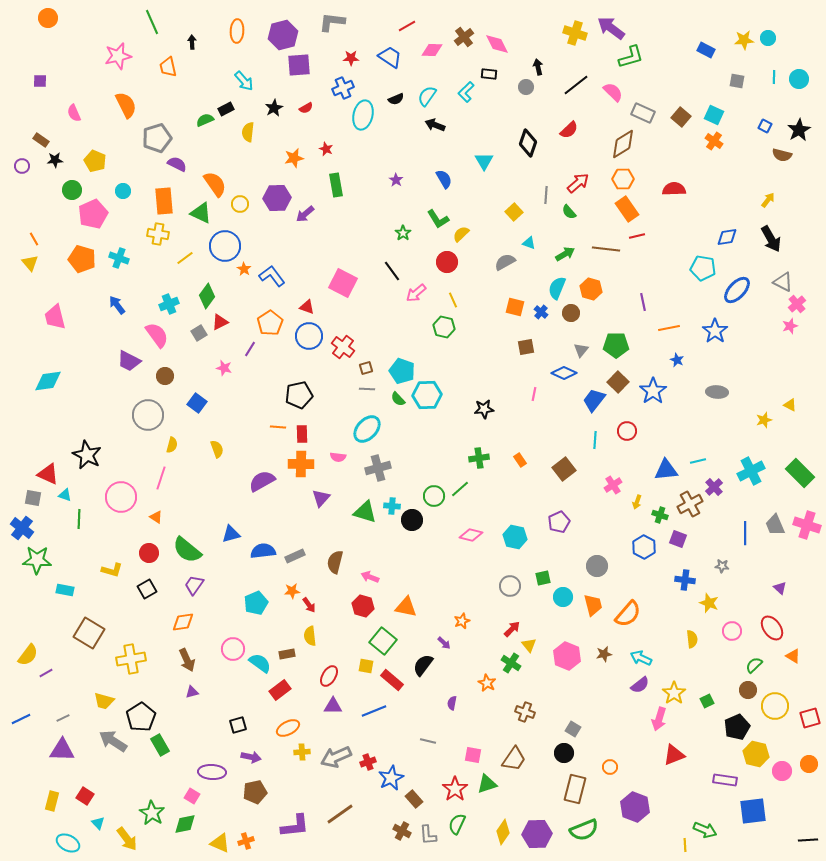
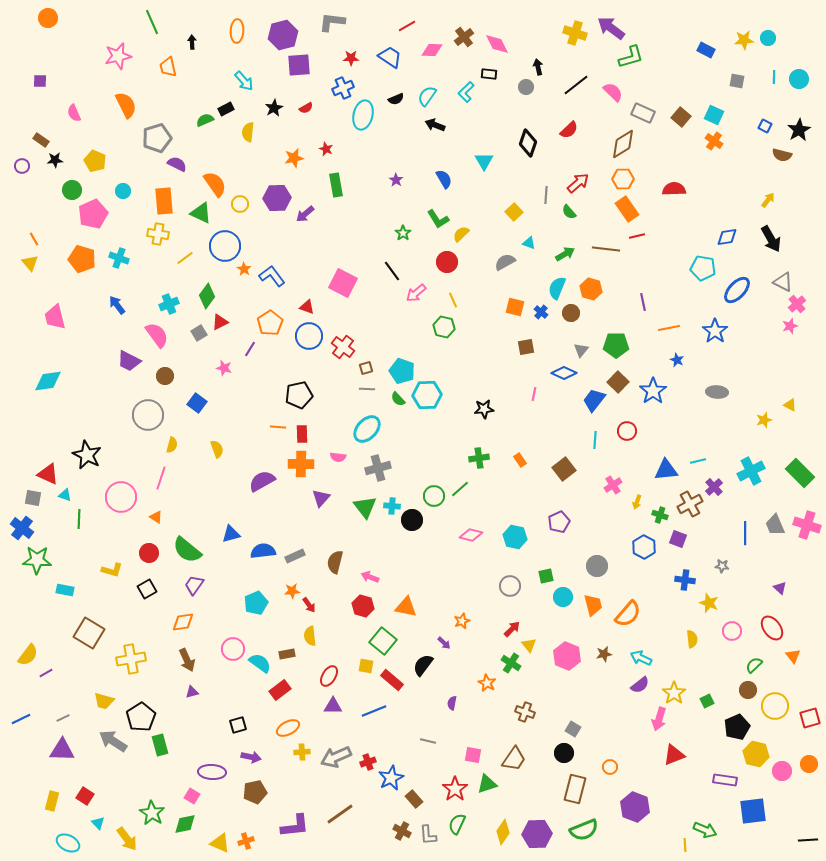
green triangle at (365, 512): moved 5 px up; rotated 35 degrees clockwise
green square at (543, 578): moved 3 px right, 2 px up
orange triangle at (793, 656): rotated 21 degrees clockwise
green rectangle at (160, 745): rotated 15 degrees clockwise
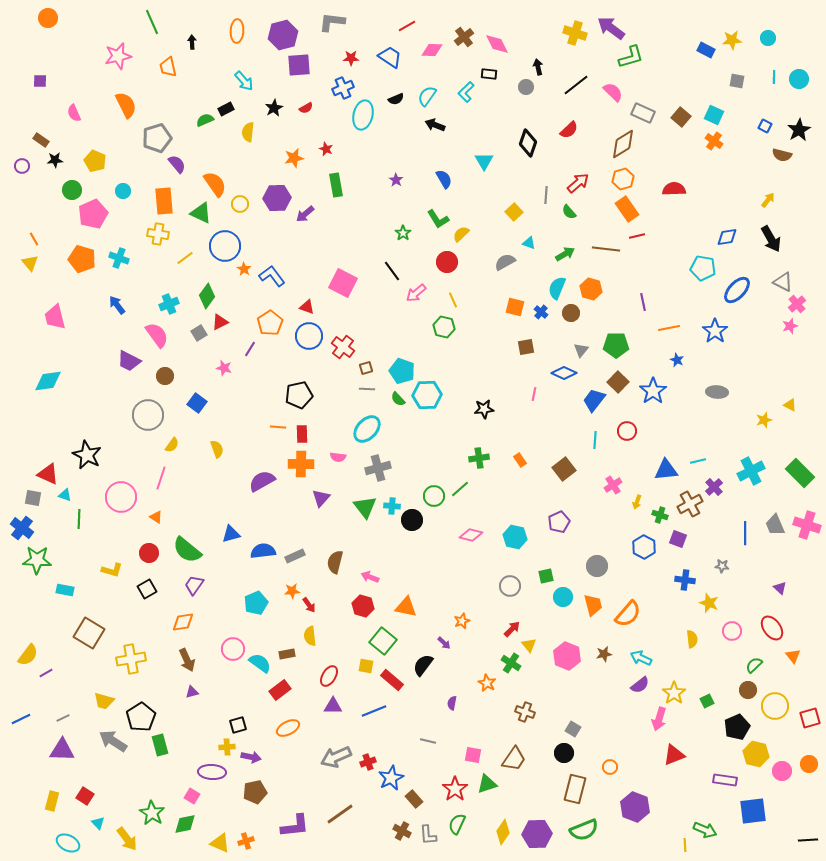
yellow star at (744, 40): moved 12 px left
purple semicircle at (177, 164): rotated 24 degrees clockwise
orange hexagon at (623, 179): rotated 15 degrees counterclockwise
yellow semicircle at (172, 445): rotated 21 degrees clockwise
yellow cross at (302, 752): moved 75 px left, 5 px up
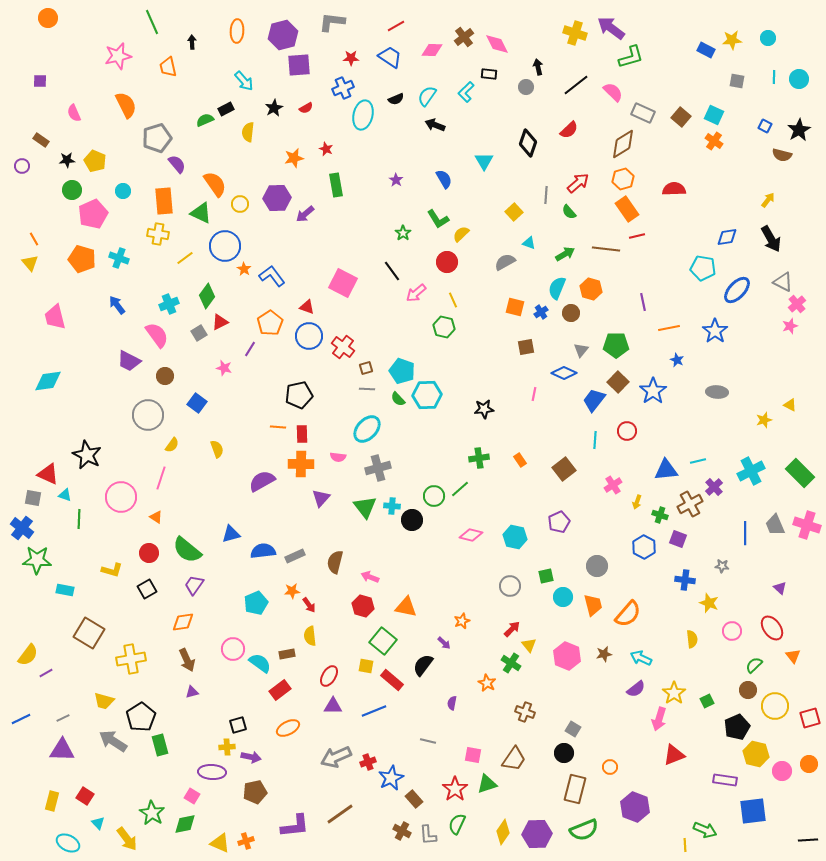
red line at (407, 26): moved 11 px left
black star at (55, 160): moved 12 px right
blue cross at (541, 312): rotated 16 degrees clockwise
purple semicircle at (640, 685): moved 4 px left, 4 px down
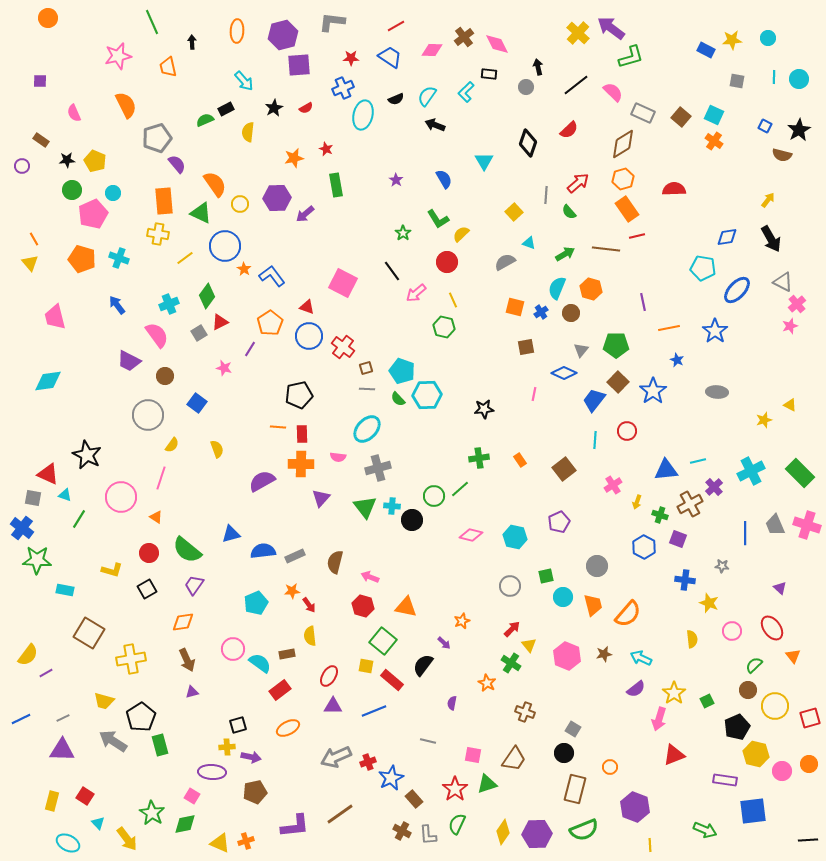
yellow cross at (575, 33): moved 3 px right; rotated 25 degrees clockwise
cyan circle at (123, 191): moved 10 px left, 2 px down
green line at (79, 519): rotated 30 degrees clockwise
yellow line at (685, 845): moved 35 px left
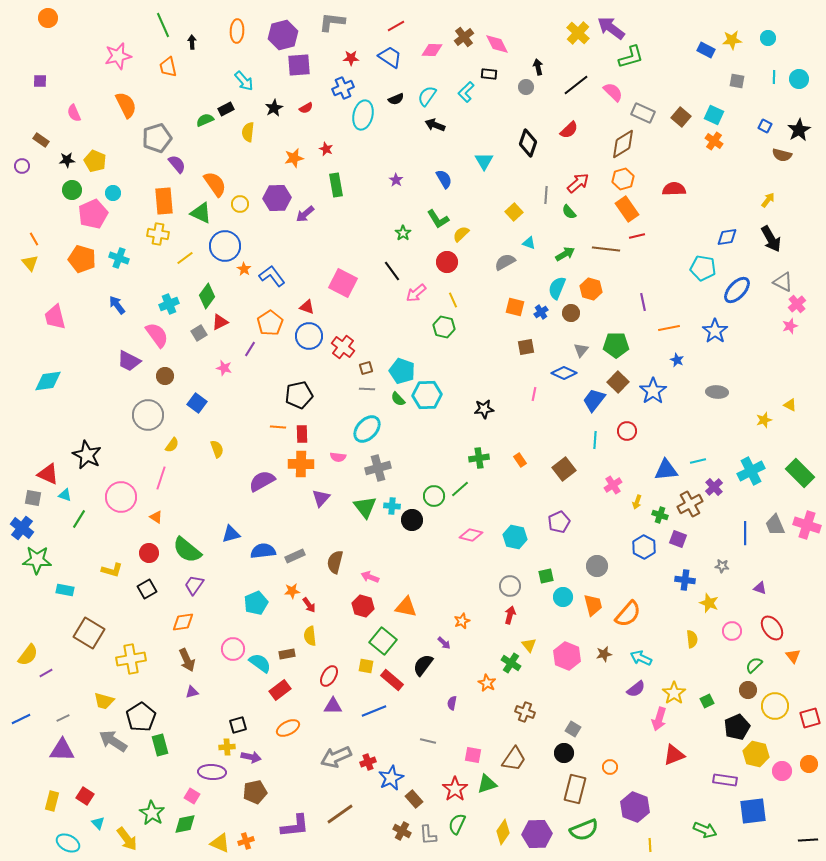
green line at (152, 22): moved 11 px right, 3 px down
purple triangle at (780, 588): moved 20 px left; rotated 24 degrees counterclockwise
red arrow at (512, 629): moved 2 px left, 14 px up; rotated 30 degrees counterclockwise
